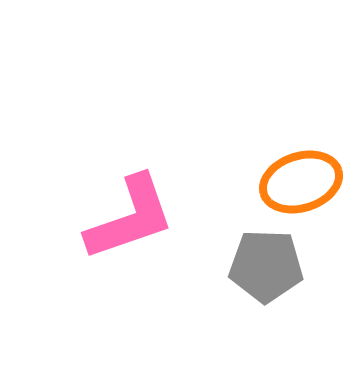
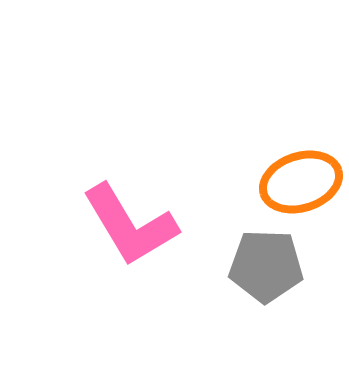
pink L-shape: moved 7 px down; rotated 78 degrees clockwise
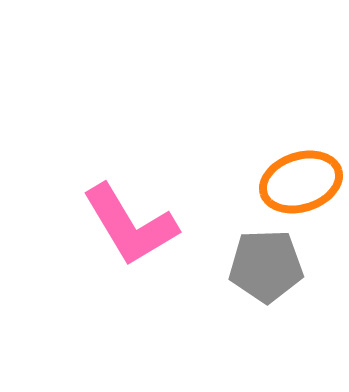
gray pentagon: rotated 4 degrees counterclockwise
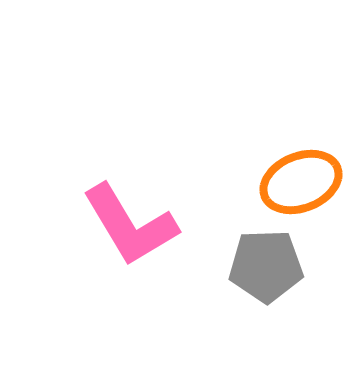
orange ellipse: rotated 4 degrees counterclockwise
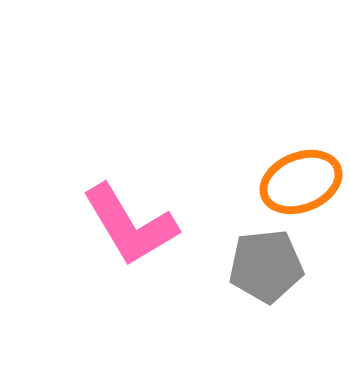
gray pentagon: rotated 4 degrees counterclockwise
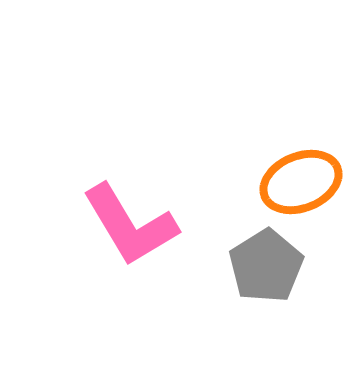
gray pentagon: rotated 26 degrees counterclockwise
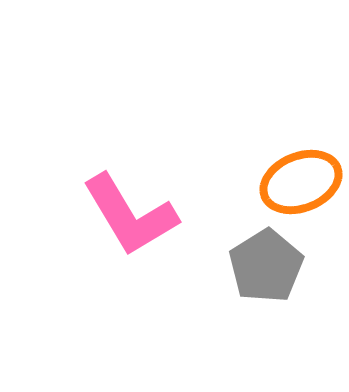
pink L-shape: moved 10 px up
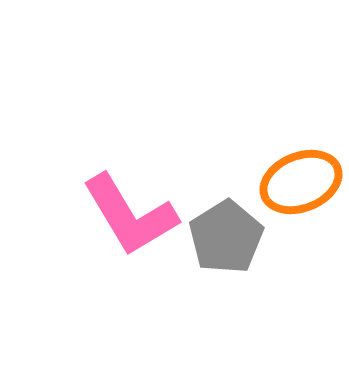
gray pentagon: moved 40 px left, 29 px up
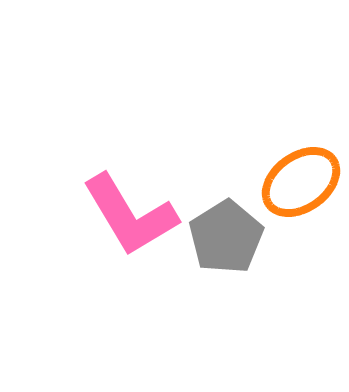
orange ellipse: rotated 14 degrees counterclockwise
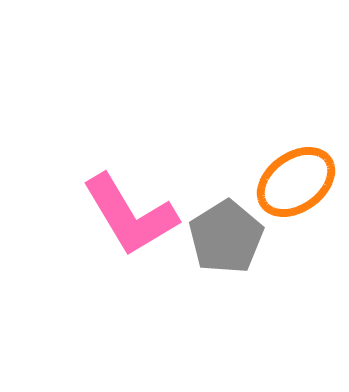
orange ellipse: moved 5 px left
